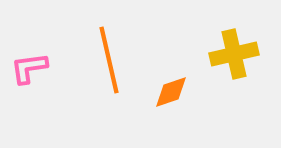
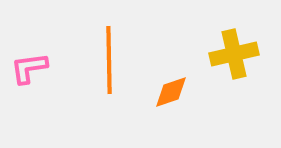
orange line: rotated 12 degrees clockwise
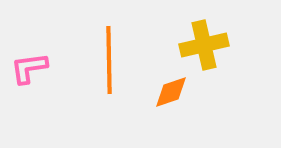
yellow cross: moved 30 px left, 9 px up
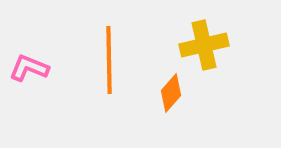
pink L-shape: rotated 30 degrees clockwise
orange diamond: moved 1 px down; rotated 30 degrees counterclockwise
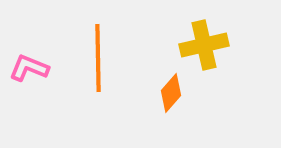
orange line: moved 11 px left, 2 px up
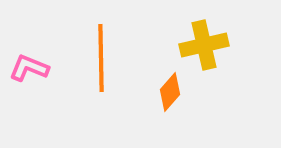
orange line: moved 3 px right
orange diamond: moved 1 px left, 1 px up
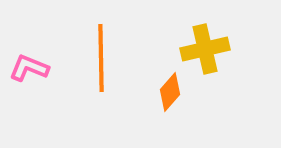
yellow cross: moved 1 px right, 4 px down
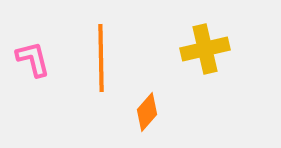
pink L-shape: moved 4 px right, 9 px up; rotated 54 degrees clockwise
orange diamond: moved 23 px left, 20 px down
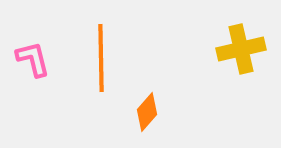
yellow cross: moved 36 px right
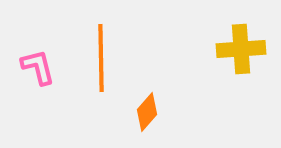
yellow cross: rotated 9 degrees clockwise
pink L-shape: moved 5 px right, 8 px down
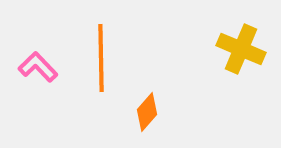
yellow cross: rotated 27 degrees clockwise
pink L-shape: rotated 30 degrees counterclockwise
